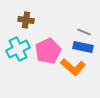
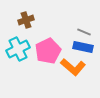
brown cross: rotated 28 degrees counterclockwise
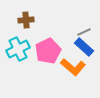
brown cross: rotated 14 degrees clockwise
gray line: rotated 48 degrees counterclockwise
blue rectangle: moved 1 px right; rotated 30 degrees clockwise
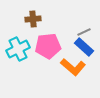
brown cross: moved 7 px right, 1 px up
pink pentagon: moved 5 px up; rotated 20 degrees clockwise
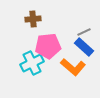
cyan cross: moved 14 px right, 14 px down
